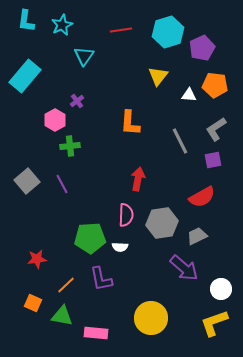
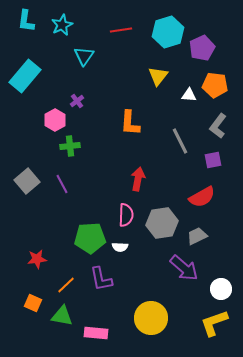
gray L-shape: moved 2 px right, 3 px up; rotated 20 degrees counterclockwise
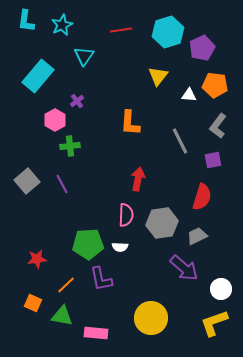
cyan rectangle: moved 13 px right
red semicircle: rotated 44 degrees counterclockwise
green pentagon: moved 2 px left, 6 px down
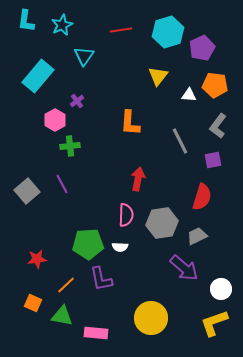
gray square: moved 10 px down
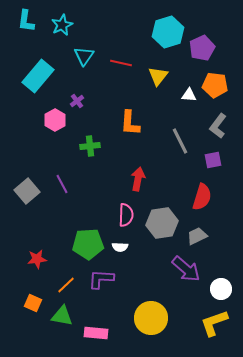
red line: moved 33 px down; rotated 20 degrees clockwise
green cross: moved 20 px right
purple arrow: moved 2 px right, 1 px down
purple L-shape: rotated 104 degrees clockwise
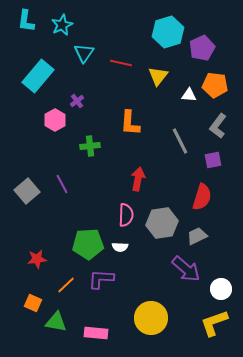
cyan triangle: moved 3 px up
green triangle: moved 6 px left, 6 px down
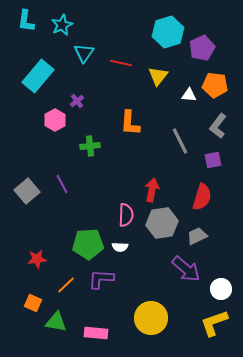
red arrow: moved 14 px right, 11 px down
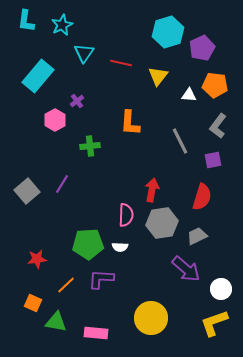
purple line: rotated 60 degrees clockwise
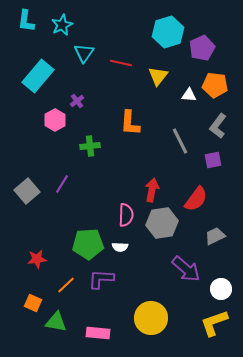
red semicircle: moved 6 px left, 2 px down; rotated 20 degrees clockwise
gray trapezoid: moved 18 px right
pink rectangle: moved 2 px right
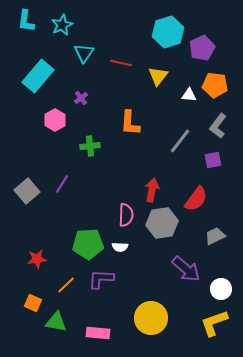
purple cross: moved 4 px right, 3 px up
gray line: rotated 64 degrees clockwise
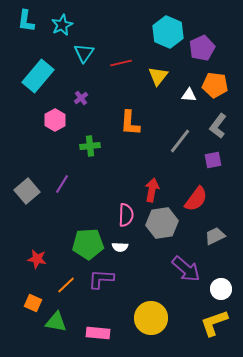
cyan hexagon: rotated 20 degrees counterclockwise
red line: rotated 25 degrees counterclockwise
red star: rotated 18 degrees clockwise
